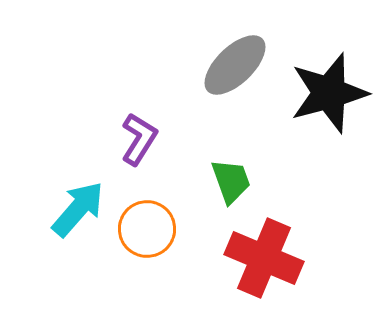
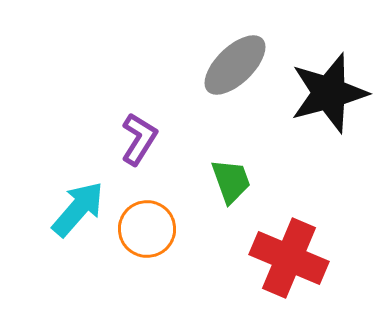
red cross: moved 25 px right
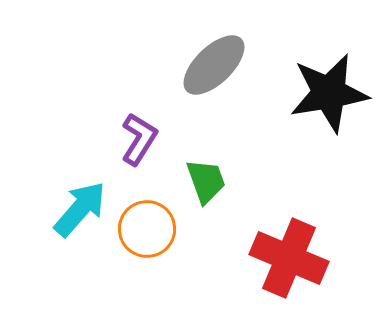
gray ellipse: moved 21 px left
black star: rotated 6 degrees clockwise
green trapezoid: moved 25 px left
cyan arrow: moved 2 px right
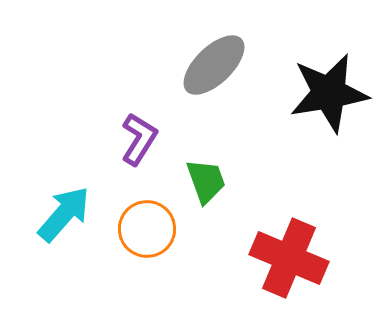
cyan arrow: moved 16 px left, 5 px down
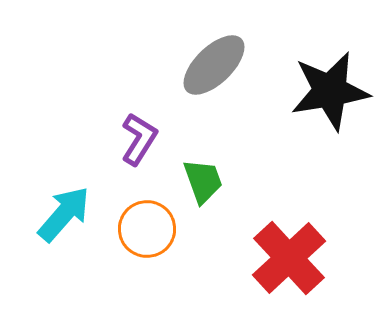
black star: moved 1 px right, 2 px up
green trapezoid: moved 3 px left
red cross: rotated 24 degrees clockwise
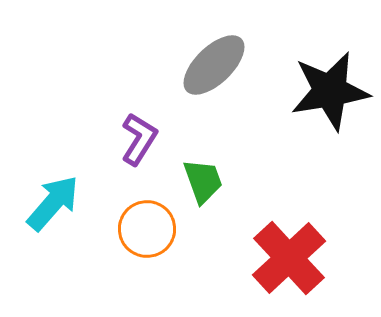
cyan arrow: moved 11 px left, 11 px up
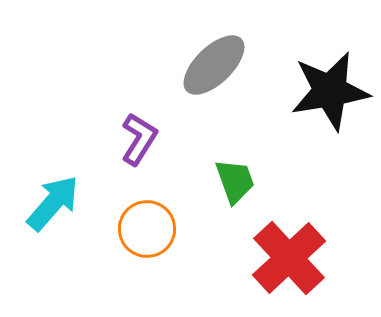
green trapezoid: moved 32 px right
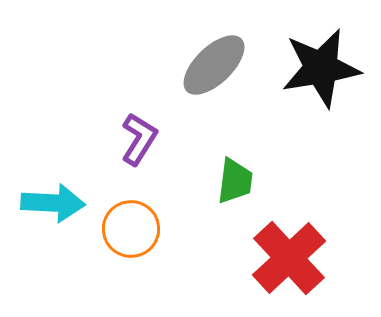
black star: moved 9 px left, 23 px up
green trapezoid: rotated 27 degrees clockwise
cyan arrow: rotated 52 degrees clockwise
orange circle: moved 16 px left
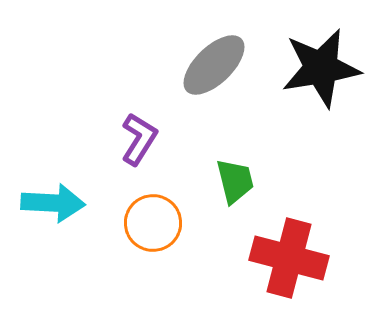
green trapezoid: rotated 21 degrees counterclockwise
orange circle: moved 22 px right, 6 px up
red cross: rotated 32 degrees counterclockwise
